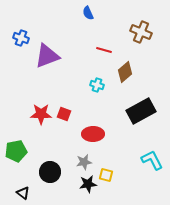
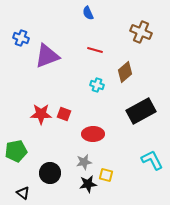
red line: moved 9 px left
black circle: moved 1 px down
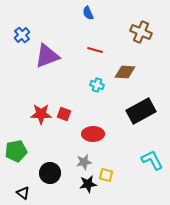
blue cross: moved 1 px right, 3 px up; rotated 28 degrees clockwise
brown diamond: rotated 45 degrees clockwise
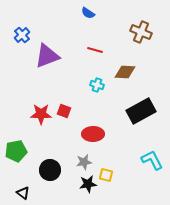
blue semicircle: rotated 32 degrees counterclockwise
red square: moved 3 px up
black circle: moved 3 px up
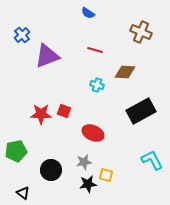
red ellipse: moved 1 px up; rotated 25 degrees clockwise
black circle: moved 1 px right
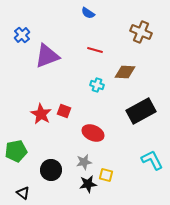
red star: rotated 30 degrees clockwise
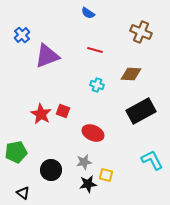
brown diamond: moved 6 px right, 2 px down
red square: moved 1 px left
green pentagon: moved 1 px down
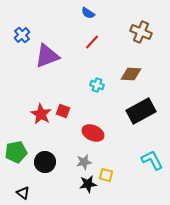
red line: moved 3 px left, 8 px up; rotated 63 degrees counterclockwise
black circle: moved 6 px left, 8 px up
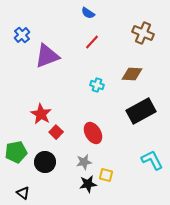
brown cross: moved 2 px right, 1 px down
brown diamond: moved 1 px right
red square: moved 7 px left, 21 px down; rotated 24 degrees clockwise
red ellipse: rotated 35 degrees clockwise
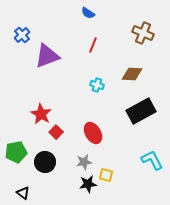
red line: moved 1 px right, 3 px down; rotated 21 degrees counterclockwise
